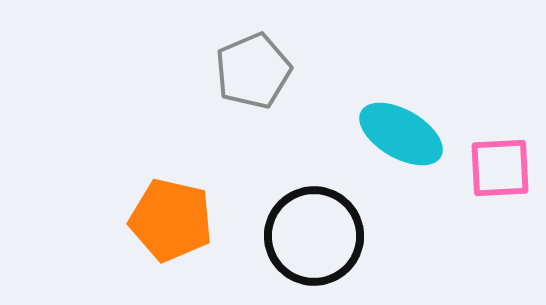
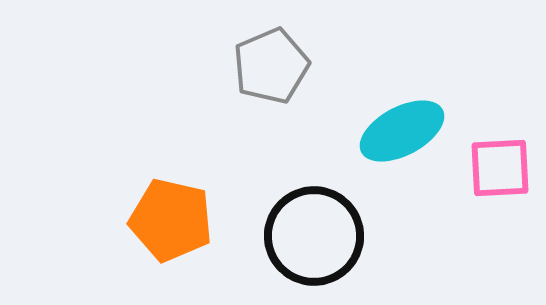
gray pentagon: moved 18 px right, 5 px up
cyan ellipse: moved 1 px right, 3 px up; rotated 58 degrees counterclockwise
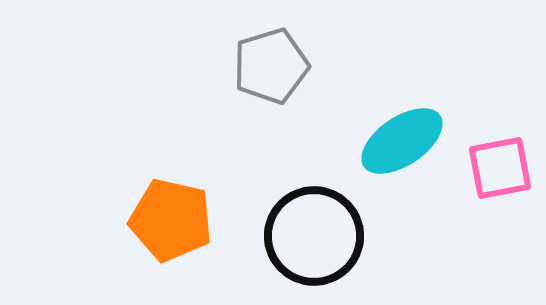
gray pentagon: rotated 6 degrees clockwise
cyan ellipse: moved 10 px down; rotated 6 degrees counterclockwise
pink square: rotated 8 degrees counterclockwise
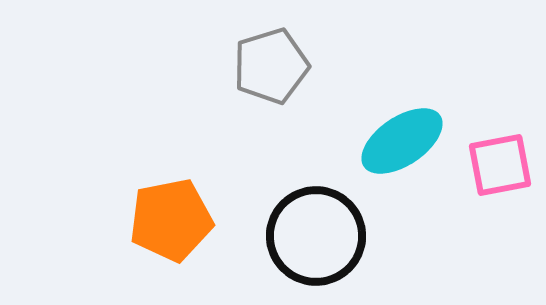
pink square: moved 3 px up
orange pentagon: rotated 24 degrees counterclockwise
black circle: moved 2 px right
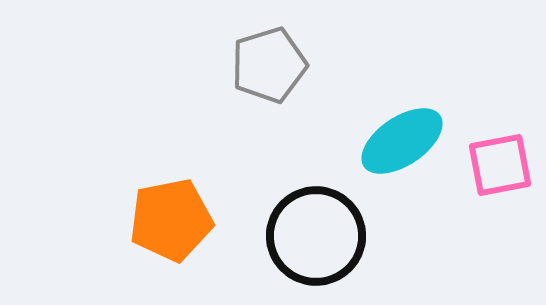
gray pentagon: moved 2 px left, 1 px up
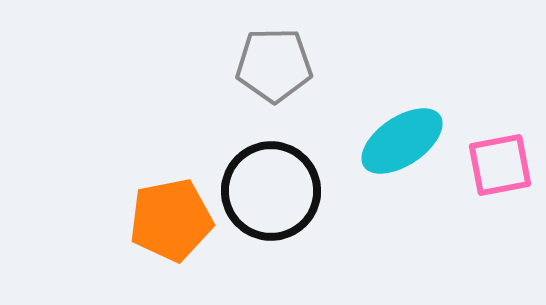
gray pentagon: moved 5 px right; rotated 16 degrees clockwise
black circle: moved 45 px left, 45 px up
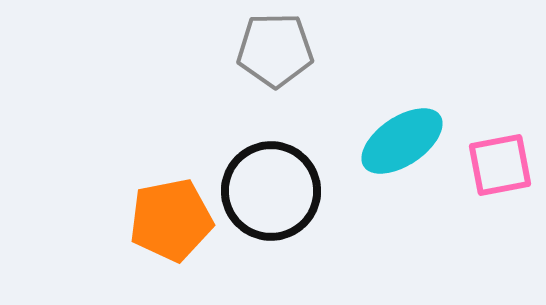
gray pentagon: moved 1 px right, 15 px up
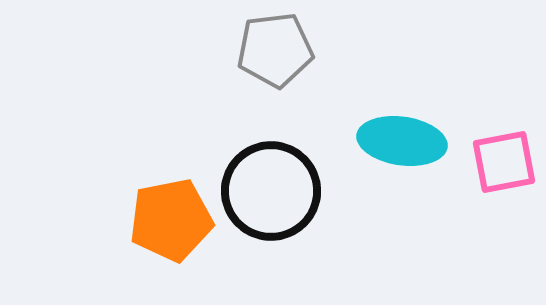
gray pentagon: rotated 6 degrees counterclockwise
cyan ellipse: rotated 42 degrees clockwise
pink square: moved 4 px right, 3 px up
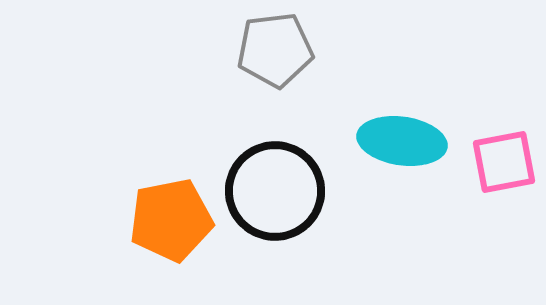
black circle: moved 4 px right
